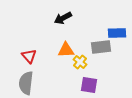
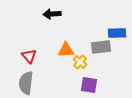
black arrow: moved 11 px left, 4 px up; rotated 24 degrees clockwise
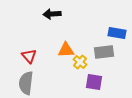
blue rectangle: rotated 12 degrees clockwise
gray rectangle: moved 3 px right, 5 px down
purple square: moved 5 px right, 3 px up
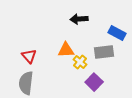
black arrow: moved 27 px right, 5 px down
blue rectangle: rotated 18 degrees clockwise
purple square: rotated 36 degrees clockwise
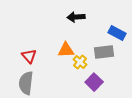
black arrow: moved 3 px left, 2 px up
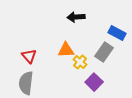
gray rectangle: rotated 48 degrees counterclockwise
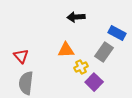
red triangle: moved 8 px left
yellow cross: moved 1 px right, 5 px down; rotated 24 degrees clockwise
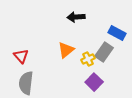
orange triangle: rotated 36 degrees counterclockwise
yellow cross: moved 7 px right, 8 px up
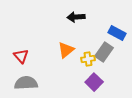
yellow cross: rotated 16 degrees clockwise
gray semicircle: rotated 80 degrees clockwise
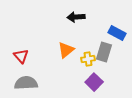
gray rectangle: rotated 18 degrees counterclockwise
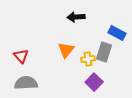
orange triangle: rotated 12 degrees counterclockwise
